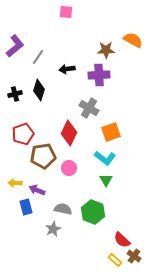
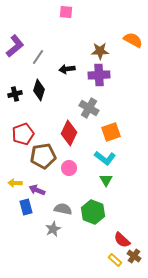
brown star: moved 6 px left, 1 px down
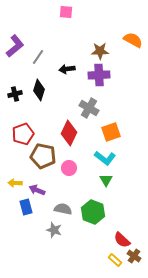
brown pentagon: rotated 20 degrees clockwise
gray star: moved 1 px right, 1 px down; rotated 28 degrees counterclockwise
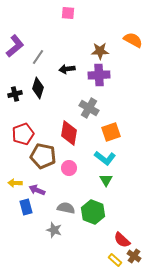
pink square: moved 2 px right, 1 px down
black diamond: moved 1 px left, 2 px up
red diamond: rotated 15 degrees counterclockwise
gray semicircle: moved 3 px right, 1 px up
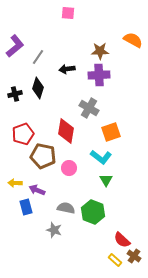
red diamond: moved 3 px left, 2 px up
cyan L-shape: moved 4 px left, 1 px up
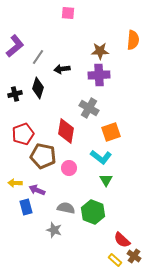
orange semicircle: rotated 66 degrees clockwise
black arrow: moved 5 px left
